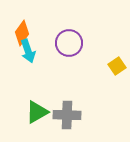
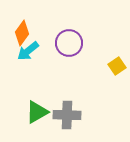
cyan arrow: rotated 70 degrees clockwise
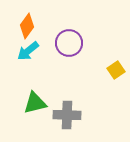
orange diamond: moved 5 px right, 7 px up
yellow square: moved 1 px left, 4 px down
green triangle: moved 2 px left, 9 px up; rotated 15 degrees clockwise
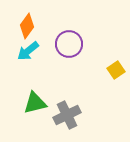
purple circle: moved 1 px down
gray cross: rotated 28 degrees counterclockwise
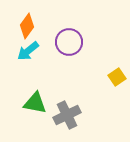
purple circle: moved 2 px up
yellow square: moved 1 px right, 7 px down
green triangle: rotated 25 degrees clockwise
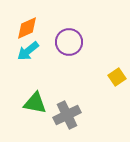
orange diamond: moved 2 px down; rotated 30 degrees clockwise
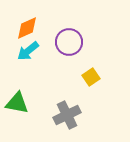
yellow square: moved 26 px left
green triangle: moved 18 px left
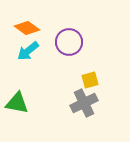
orange diamond: rotated 60 degrees clockwise
yellow square: moved 1 px left, 3 px down; rotated 18 degrees clockwise
gray cross: moved 17 px right, 12 px up
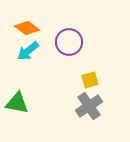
gray cross: moved 5 px right, 3 px down; rotated 8 degrees counterclockwise
